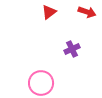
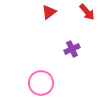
red arrow: rotated 30 degrees clockwise
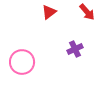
purple cross: moved 3 px right
pink circle: moved 19 px left, 21 px up
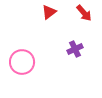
red arrow: moved 3 px left, 1 px down
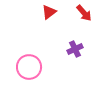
pink circle: moved 7 px right, 5 px down
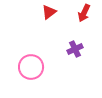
red arrow: rotated 66 degrees clockwise
pink circle: moved 2 px right
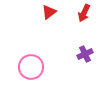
purple cross: moved 10 px right, 5 px down
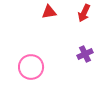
red triangle: rotated 28 degrees clockwise
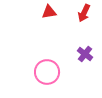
purple cross: rotated 28 degrees counterclockwise
pink circle: moved 16 px right, 5 px down
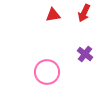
red triangle: moved 4 px right, 3 px down
